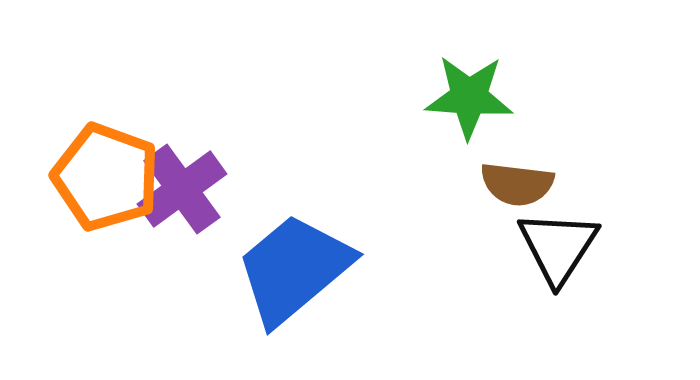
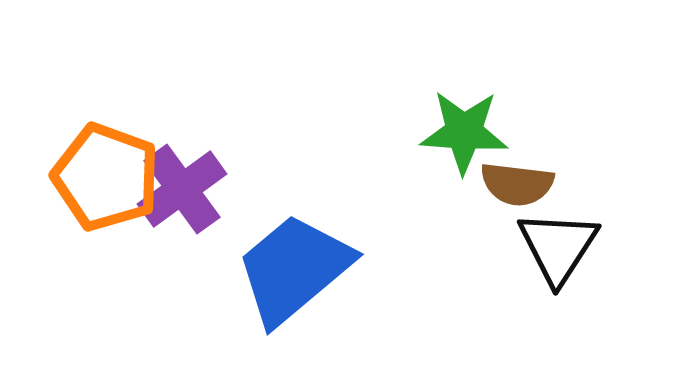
green star: moved 5 px left, 35 px down
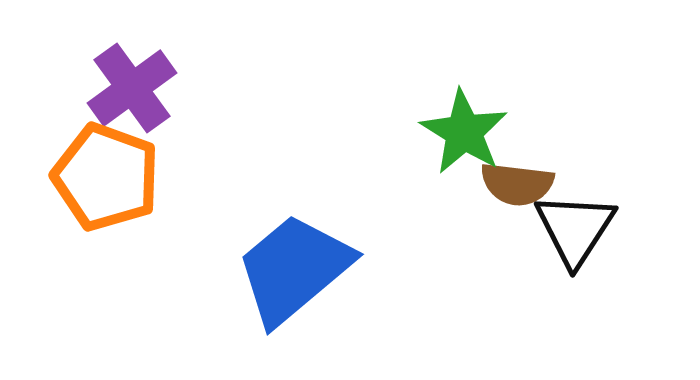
green star: rotated 28 degrees clockwise
purple cross: moved 50 px left, 101 px up
black triangle: moved 17 px right, 18 px up
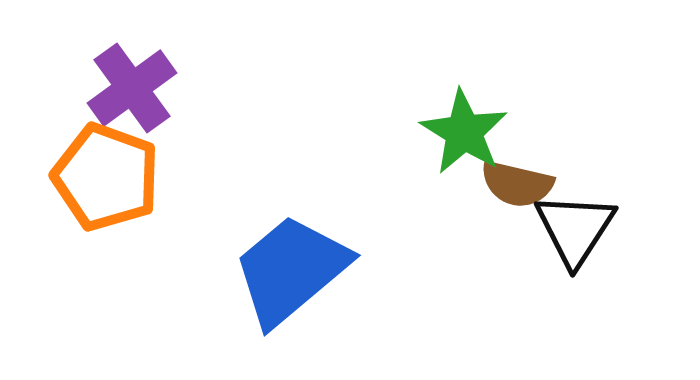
brown semicircle: rotated 6 degrees clockwise
blue trapezoid: moved 3 px left, 1 px down
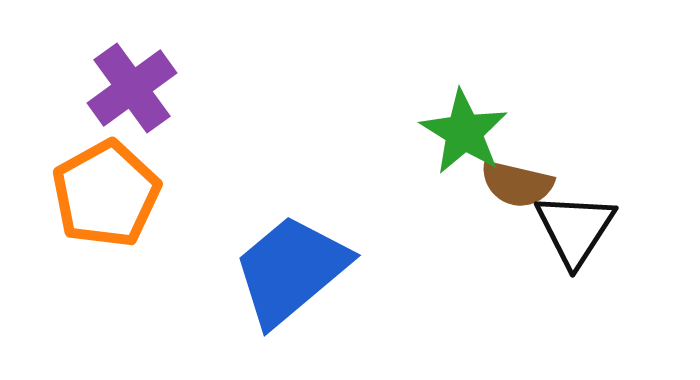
orange pentagon: moved 17 px down; rotated 23 degrees clockwise
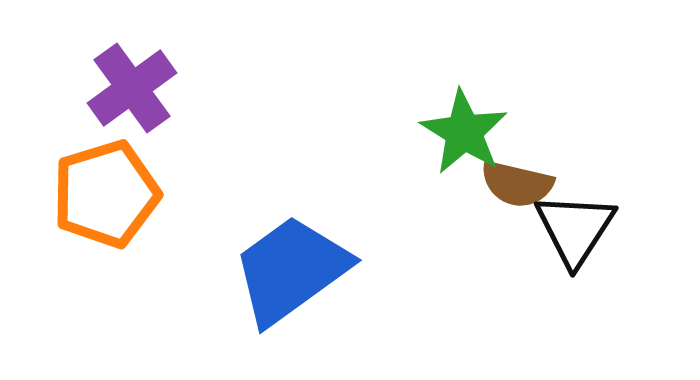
orange pentagon: rotated 12 degrees clockwise
blue trapezoid: rotated 4 degrees clockwise
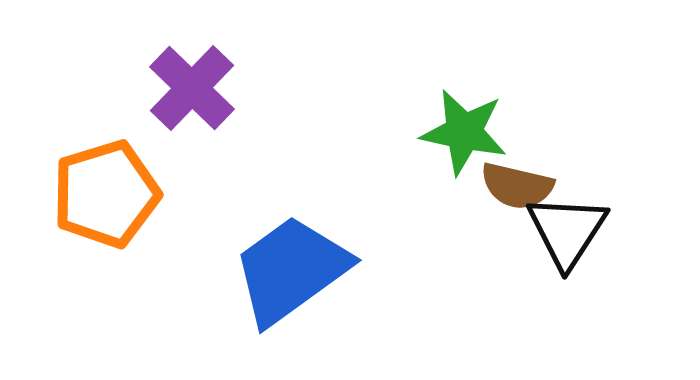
purple cross: moved 60 px right; rotated 10 degrees counterclockwise
green star: rotated 20 degrees counterclockwise
brown semicircle: moved 2 px down
black triangle: moved 8 px left, 2 px down
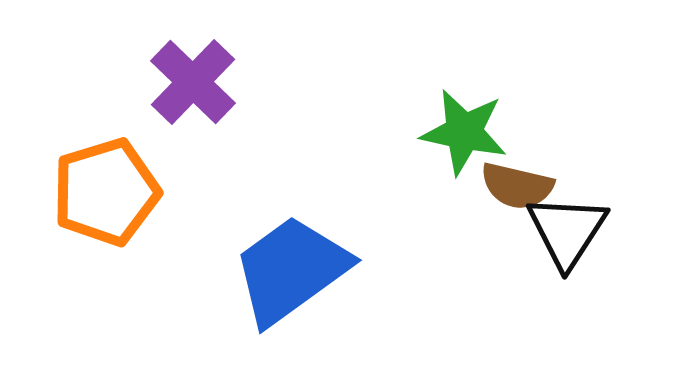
purple cross: moved 1 px right, 6 px up
orange pentagon: moved 2 px up
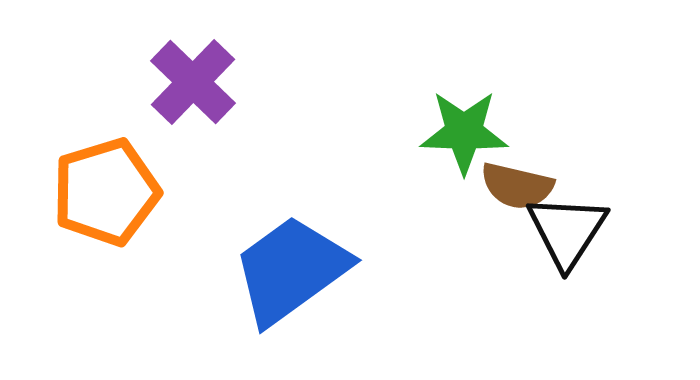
green star: rotated 10 degrees counterclockwise
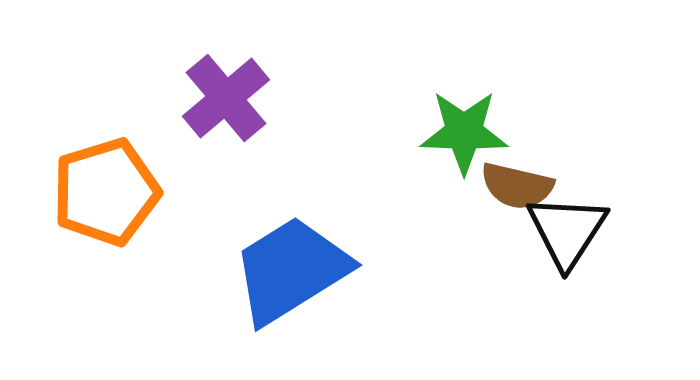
purple cross: moved 33 px right, 16 px down; rotated 6 degrees clockwise
blue trapezoid: rotated 4 degrees clockwise
